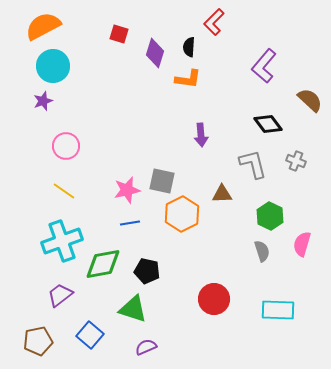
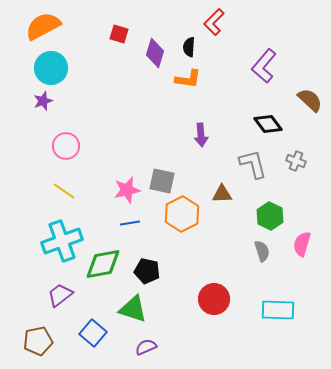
cyan circle: moved 2 px left, 2 px down
blue square: moved 3 px right, 2 px up
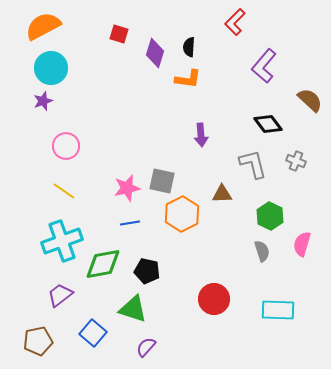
red L-shape: moved 21 px right
pink star: moved 2 px up
purple semicircle: rotated 25 degrees counterclockwise
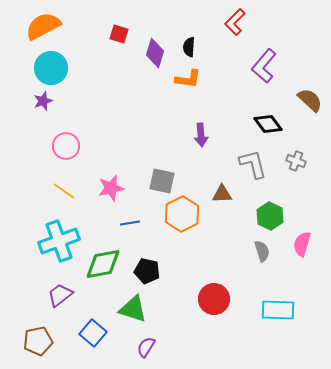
pink star: moved 16 px left
cyan cross: moved 3 px left
purple semicircle: rotated 10 degrees counterclockwise
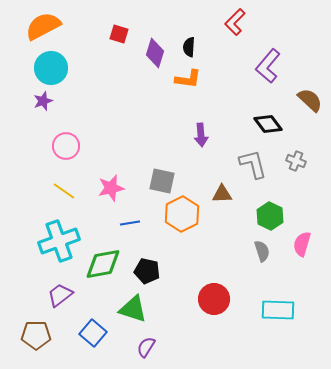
purple L-shape: moved 4 px right
brown pentagon: moved 2 px left, 6 px up; rotated 12 degrees clockwise
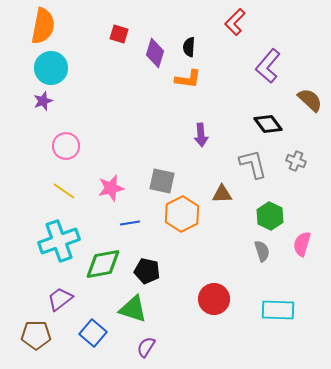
orange semicircle: rotated 129 degrees clockwise
purple trapezoid: moved 4 px down
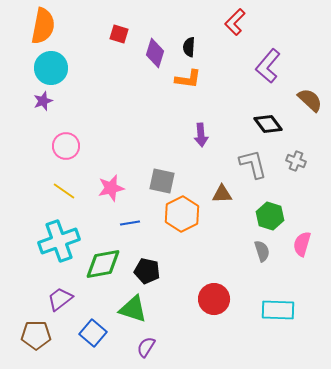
green hexagon: rotated 8 degrees counterclockwise
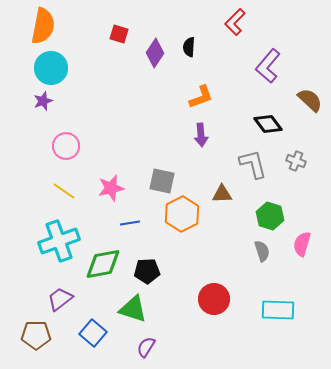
purple diamond: rotated 16 degrees clockwise
orange L-shape: moved 13 px right, 18 px down; rotated 28 degrees counterclockwise
black pentagon: rotated 15 degrees counterclockwise
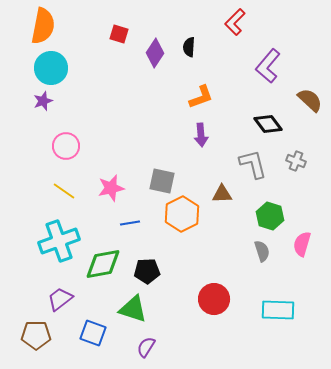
blue square: rotated 20 degrees counterclockwise
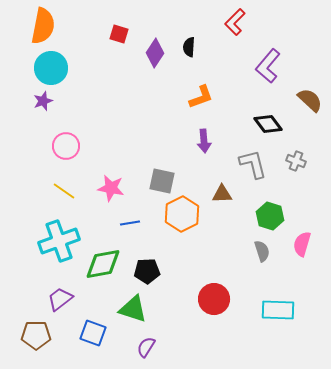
purple arrow: moved 3 px right, 6 px down
pink star: rotated 24 degrees clockwise
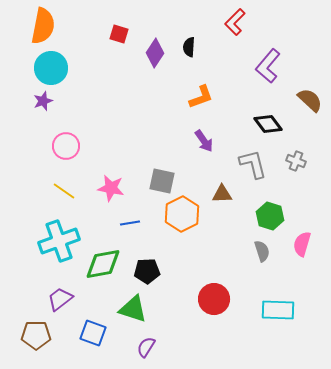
purple arrow: rotated 30 degrees counterclockwise
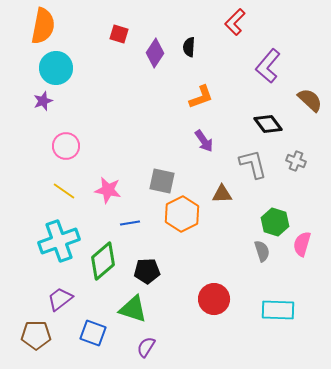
cyan circle: moved 5 px right
pink star: moved 3 px left, 2 px down
green hexagon: moved 5 px right, 6 px down
green diamond: moved 3 px up; rotated 30 degrees counterclockwise
